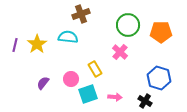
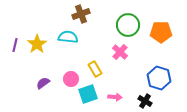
purple semicircle: rotated 16 degrees clockwise
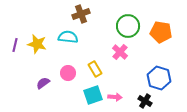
green circle: moved 1 px down
orange pentagon: rotated 10 degrees clockwise
yellow star: rotated 24 degrees counterclockwise
pink circle: moved 3 px left, 6 px up
cyan square: moved 5 px right, 1 px down
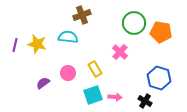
brown cross: moved 1 px right, 1 px down
green circle: moved 6 px right, 3 px up
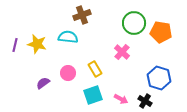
pink cross: moved 2 px right
pink arrow: moved 6 px right, 2 px down; rotated 24 degrees clockwise
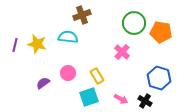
yellow rectangle: moved 2 px right, 7 px down
cyan square: moved 4 px left, 2 px down
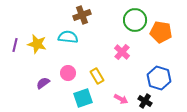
green circle: moved 1 px right, 3 px up
cyan square: moved 6 px left, 1 px down
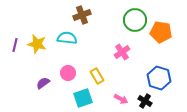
cyan semicircle: moved 1 px left, 1 px down
pink cross: rotated 14 degrees clockwise
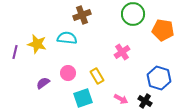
green circle: moved 2 px left, 6 px up
orange pentagon: moved 2 px right, 2 px up
purple line: moved 7 px down
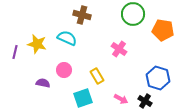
brown cross: rotated 36 degrees clockwise
cyan semicircle: rotated 18 degrees clockwise
pink cross: moved 3 px left, 3 px up; rotated 21 degrees counterclockwise
pink circle: moved 4 px left, 3 px up
blue hexagon: moved 1 px left
purple semicircle: rotated 48 degrees clockwise
